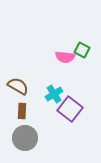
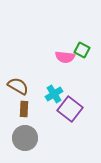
brown rectangle: moved 2 px right, 2 px up
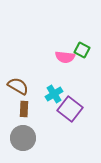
gray circle: moved 2 px left
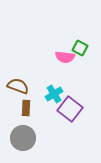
green square: moved 2 px left, 2 px up
brown semicircle: rotated 10 degrees counterclockwise
brown rectangle: moved 2 px right, 1 px up
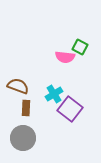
green square: moved 1 px up
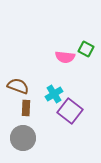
green square: moved 6 px right, 2 px down
purple square: moved 2 px down
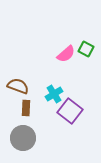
pink semicircle: moved 1 px right, 3 px up; rotated 48 degrees counterclockwise
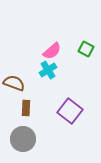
pink semicircle: moved 14 px left, 3 px up
brown semicircle: moved 4 px left, 3 px up
cyan cross: moved 6 px left, 24 px up
gray circle: moved 1 px down
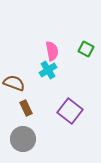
pink semicircle: rotated 60 degrees counterclockwise
brown rectangle: rotated 28 degrees counterclockwise
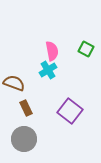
gray circle: moved 1 px right
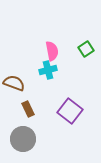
green square: rotated 28 degrees clockwise
cyan cross: rotated 18 degrees clockwise
brown rectangle: moved 2 px right, 1 px down
gray circle: moved 1 px left
